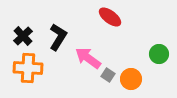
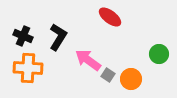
black cross: rotated 24 degrees counterclockwise
pink arrow: moved 2 px down
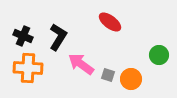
red ellipse: moved 5 px down
green circle: moved 1 px down
pink arrow: moved 7 px left, 4 px down
gray square: rotated 16 degrees counterclockwise
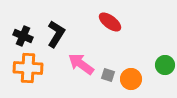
black L-shape: moved 2 px left, 3 px up
green circle: moved 6 px right, 10 px down
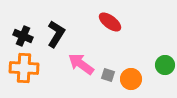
orange cross: moved 4 px left
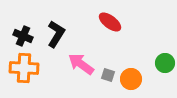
green circle: moved 2 px up
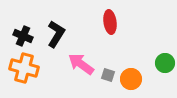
red ellipse: rotated 45 degrees clockwise
orange cross: rotated 12 degrees clockwise
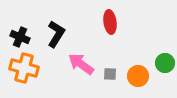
black cross: moved 3 px left, 1 px down
gray square: moved 2 px right, 1 px up; rotated 16 degrees counterclockwise
orange circle: moved 7 px right, 3 px up
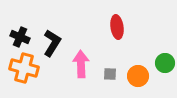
red ellipse: moved 7 px right, 5 px down
black L-shape: moved 4 px left, 9 px down
pink arrow: rotated 52 degrees clockwise
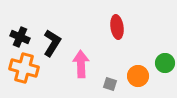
gray square: moved 10 px down; rotated 16 degrees clockwise
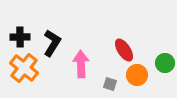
red ellipse: moved 7 px right, 23 px down; rotated 25 degrees counterclockwise
black cross: rotated 24 degrees counterclockwise
orange cross: rotated 24 degrees clockwise
orange circle: moved 1 px left, 1 px up
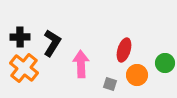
red ellipse: rotated 50 degrees clockwise
